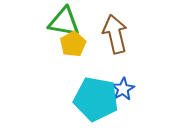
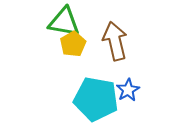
brown arrow: moved 7 px down
blue star: moved 5 px right, 1 px down
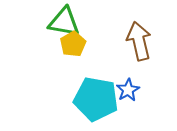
brown arrow: moved 24 px right
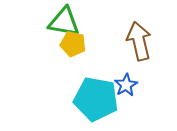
yellow pentagon: rotated 30 degrees counterclockwise
blue star: moved 2 px left, 5 px up
